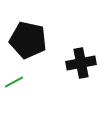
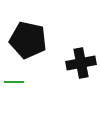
green line: rotated 30 degrees clockwise
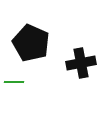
black pentagon: moved 3 px right, 3 px down; rotated 12 degrees clockwise
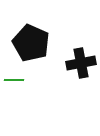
green line: moved 2 px up
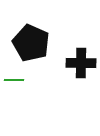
black cross: rotated 12 degrees clockwise
